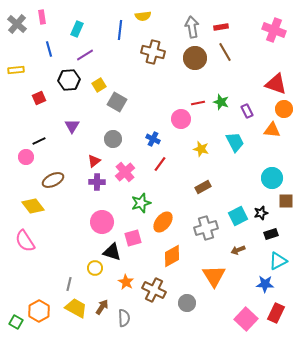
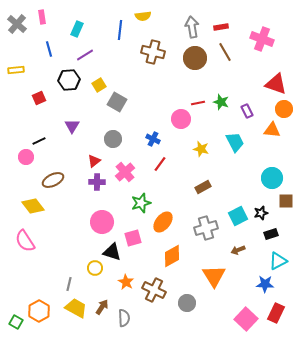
pink cross at (274, 30): moved 12 px left, 9 px down
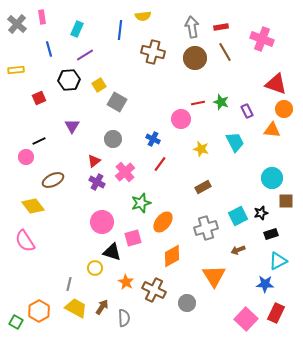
purple cross at (97, 182): rotated 28 degrees clockwise
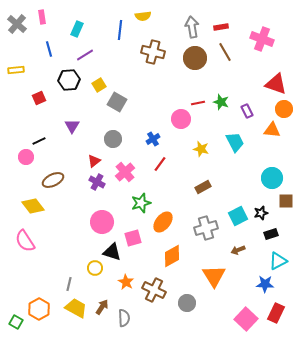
blue cross at (153, 139): rotated 32 degrees clockwise
orange hexagon at (39, 311): moved 2 px up
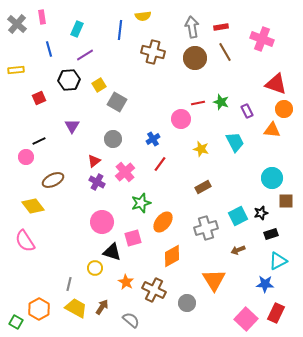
orange triangle at (214, 276): moved 4 px down
gray semicircle at (124, 318): moved 7 px right, 2 px down; rotated 48 degrees counterclockwise
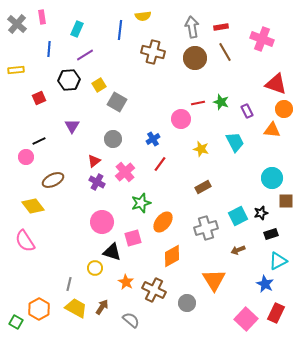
blue line at (49, 49): rotated 21 degrees clockwise
blue star at (265, 284): rotated 24 degrees clockwise
